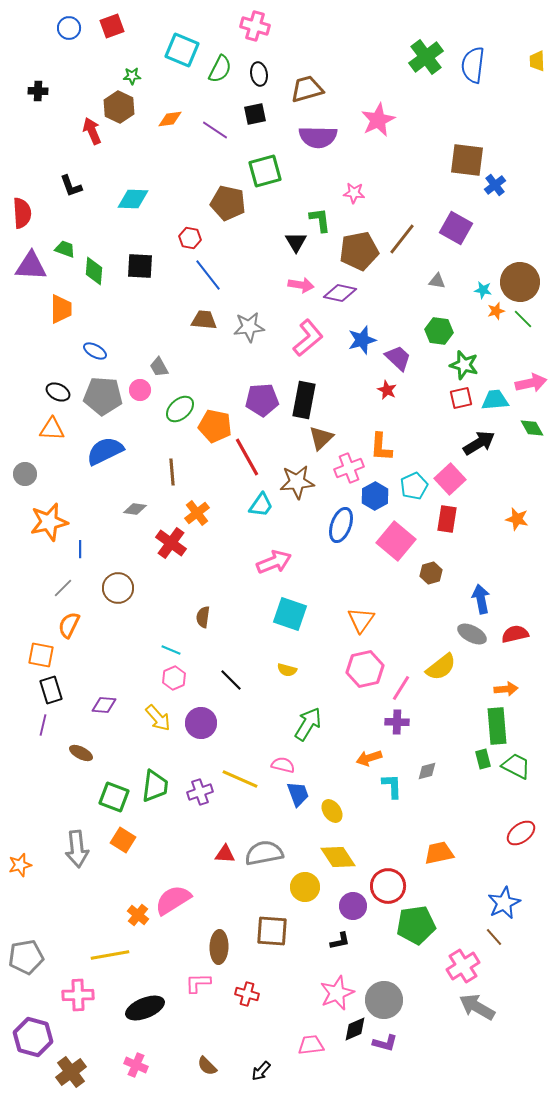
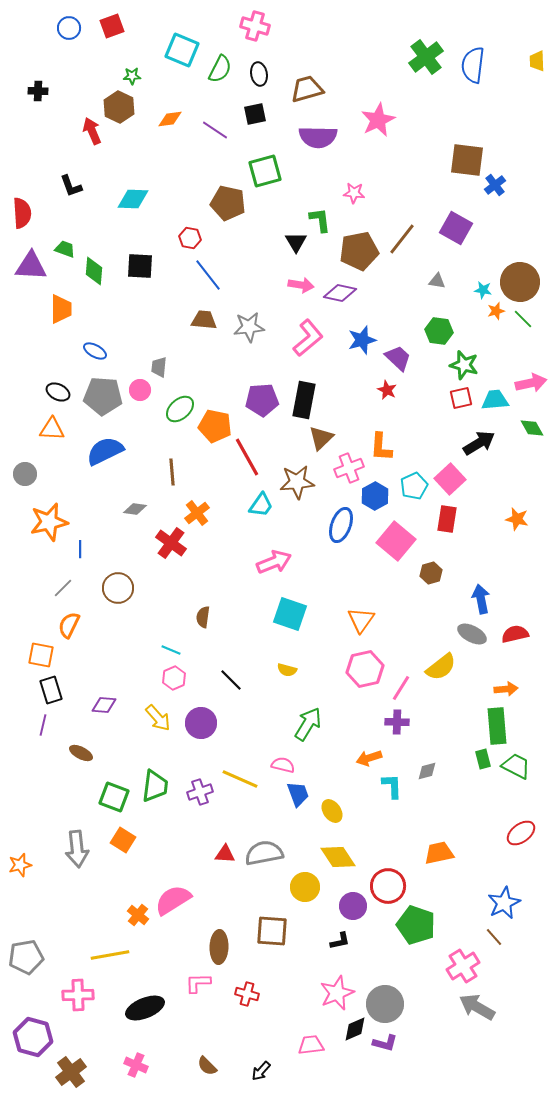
gray trapezoid at (159, 367): rotated 35 degrees clockwise
green pentagon at (416, 925): rotated 27 degrees clockwise
gray circle at (384, 1000): moved 1 px right, 4 px down
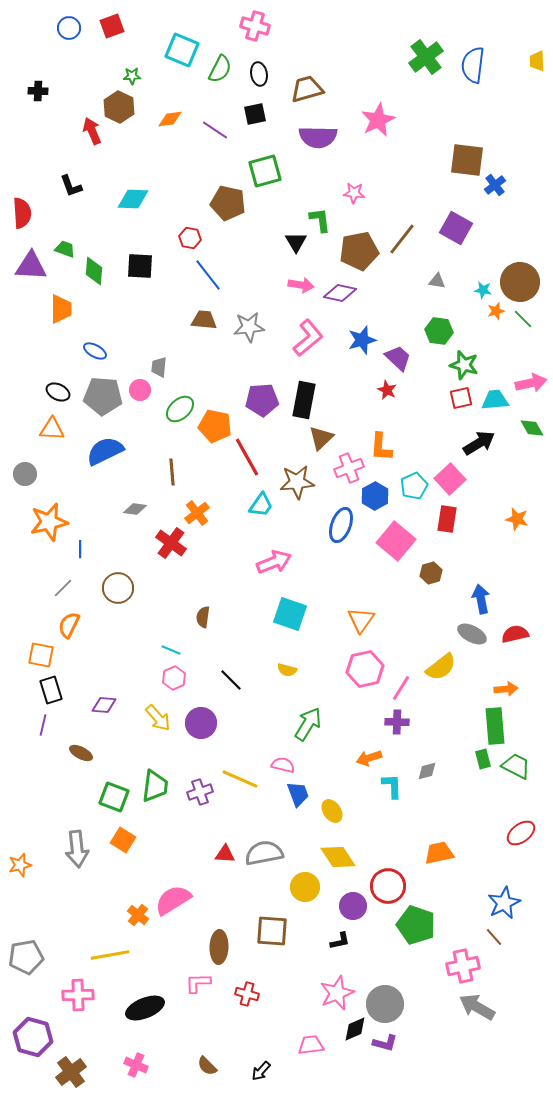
green rectangle at (497, 726): moved 2 px left
pink cross at (463, 966): rotated 20 degrees clockwise
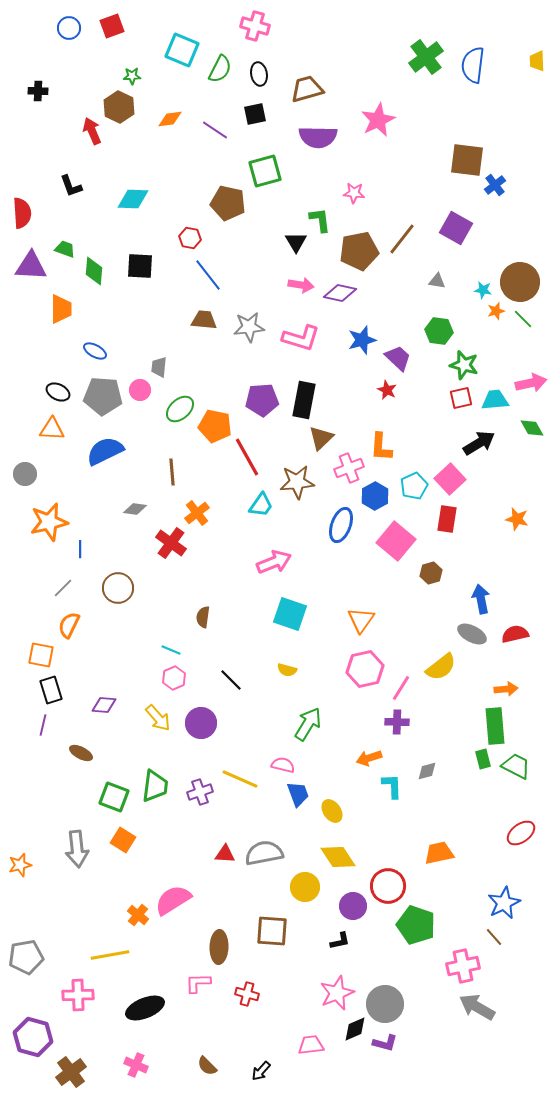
pink L-shape at (308, 338): moved 7 px left; rotated 57 degrees clockwise
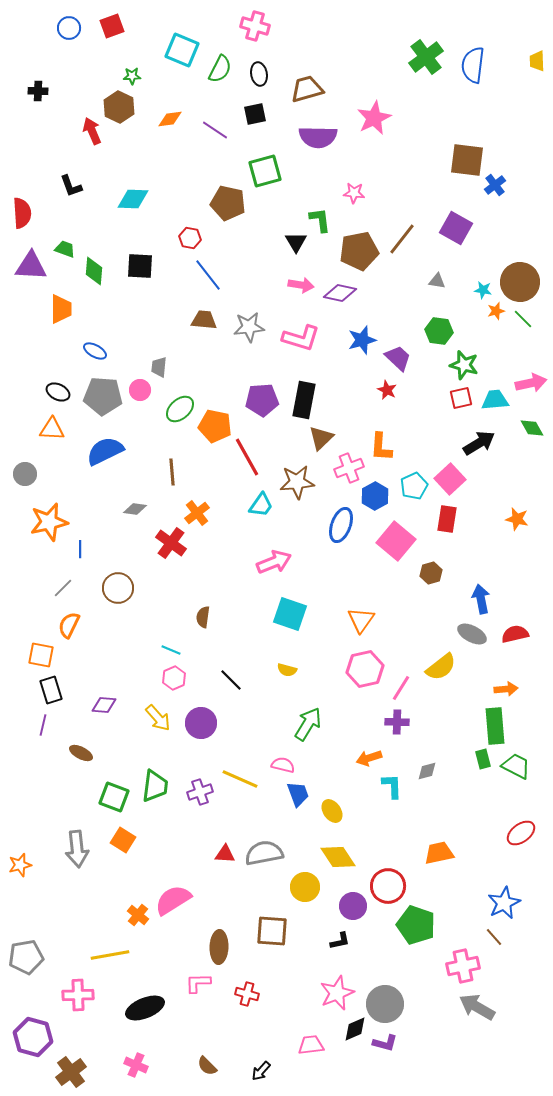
pink star at (378, 120): moved 4 px left, 2 px up
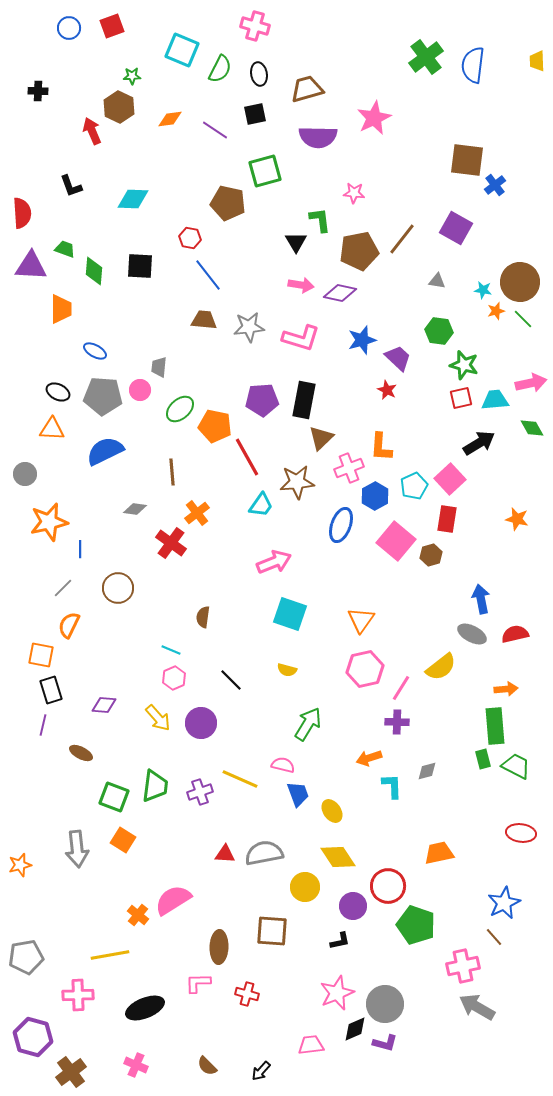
brown hexagon at (431, 573): moved 18 px up
red ellipse at (521, 833): rotated 44 degrees clockwise
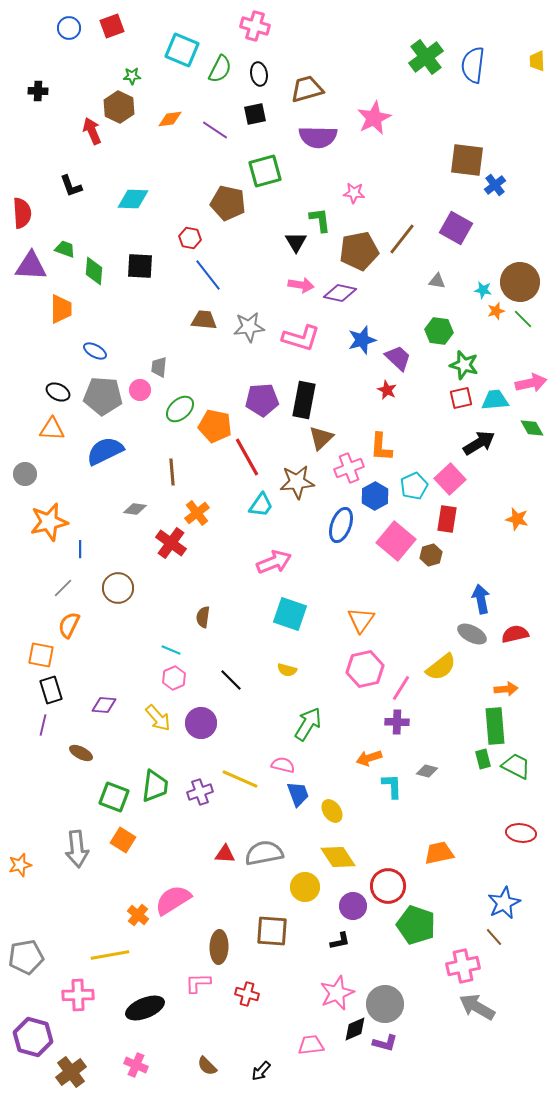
gray diamond at (427, 771): rotated 30 degrees clockwise
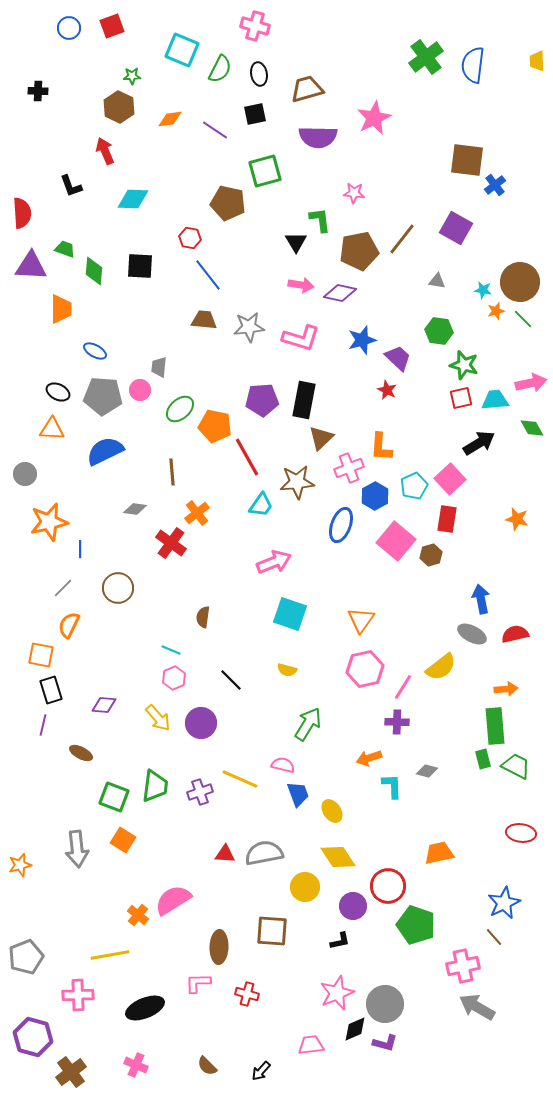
red arrow at (92, 131): moved 13 px right, 20 px down
pink line at (401, 688): moved 2 px right, 1 px up
gray pentagon at (26, 957): rotated 12 degrees counterclockwise
